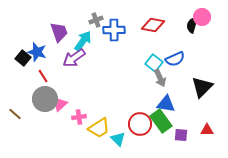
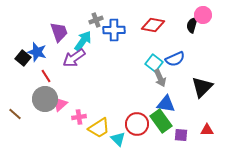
pink circle: moved 1 px right, 2 px up
red line: moved 3 px right
red circle: moved 3 px left
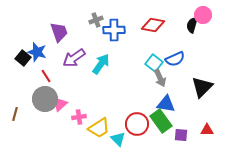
cyan arrow: moved 18 px right, 23 px down
brown line: rotated 64 degrees clockwise
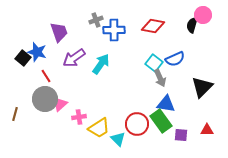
red diamond: moved 1 px down
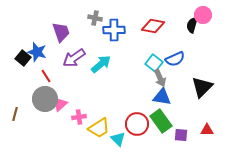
gray cross: moved 1 px left, 2 px up; rotated 32 degrees clockwise
purple trapezoid: moved 2 px right
cyan arrow: rotated 15 degrees clockwise
blue triangle: moved 4 px left, 7 px up
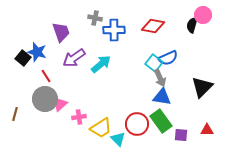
blue semicircle: moved 7 px left, 1 px up
yellow trapezoid: moved 2 px right
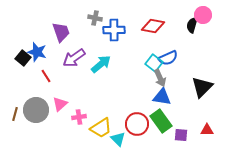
gray circle: moved 9 px left, 11 px down
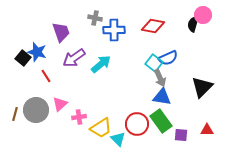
black semicircle: moved 1 px right, 1 px up
